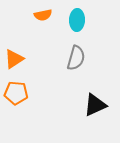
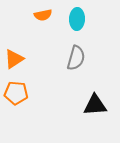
cyan ellipse: moved 1 px up
black triangle: rotated 20 degrees clockwise
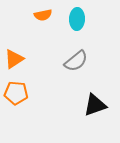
gray semicircle: moved 3 px down; rotated 35 degrees clockwise
black triangle: rotated 15 degrees counterclockwise
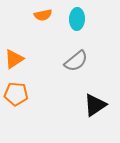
orange pentagon: moved 1 px down
black triangle: rotated 15 degrees counterclockwise
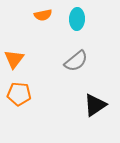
orange triangle: rotated 20 degrees counterclockwise
orange pentagon: moved 3 px right
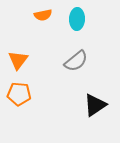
orange triangle: moved 4 px right, 1 px down
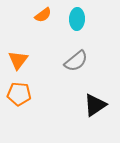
orange semicircle: rotated 24 degrees counterclockwise
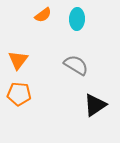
gray semicircle: moved 4 px down; rotated 110 degrees counterclockwise
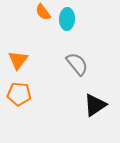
orange semicircle: moved 3 px up; rotated 90 degrees clockwise
cyan ellipse: moved 10 px left
gray semicircle: moved 1 px right, 1 px up; rotated 20 degrees clockwise
